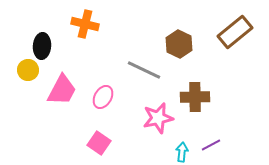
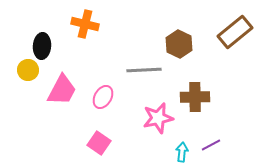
gray line: rotated 28 degrees counterclockwise
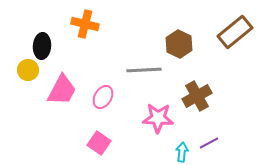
brown cross: moved 2 px right, 1 px up; rotated 28 degrees counterclockwise
pink star: rotated 16 degrees clockwise
purple line: moved 2 px left, 2 px up
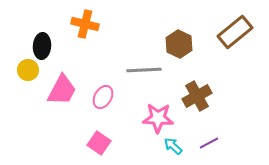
cyan arrow: moved 9 px left, 6 px up; rotated 54 degrees counterclockwise
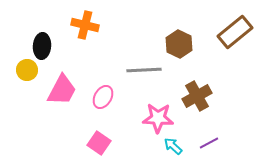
orange cross: moved 1 px down
yellow circle: moved 1 px left
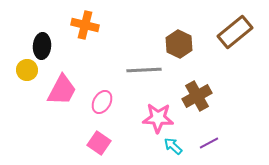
pink ellipse: moved 1 px left, 5 px down
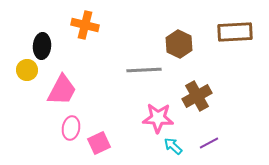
brown rectangle: rotated 36 degrees clockwise
pink ellipse: moved 31 px left, 26 px down; rotated 20 degrees counterclockwise
pink square: rotated 30 degrees clockwise
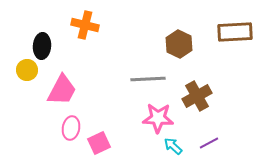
gray line: moved 4 px right, 9 px down
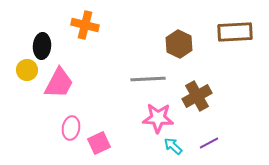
pink trapezoid: moved 3 px left, 7 px up
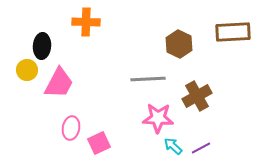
orange cross: moved 1 px right, 3 px up; rotated 12 degrees counterclockwise
brown rectangle: moved 2 px left
purple line: moved 8 px left, 5 px down
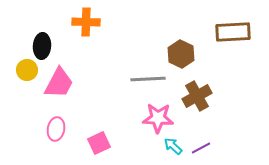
brown hexagon: moved 2 px right, 10 px down
pink ellipse: moved 15 px left, 1 px down
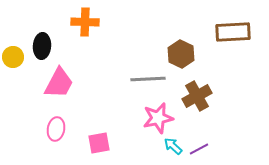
orange cross: moved 1 px left
yellow circle: moved 14 px left, 13 px up
pink star: rotated 16 degrees counterclockwise
pink square: rotated 15 degrees clockwise
purple line: moved 2 px left, 1 px down
